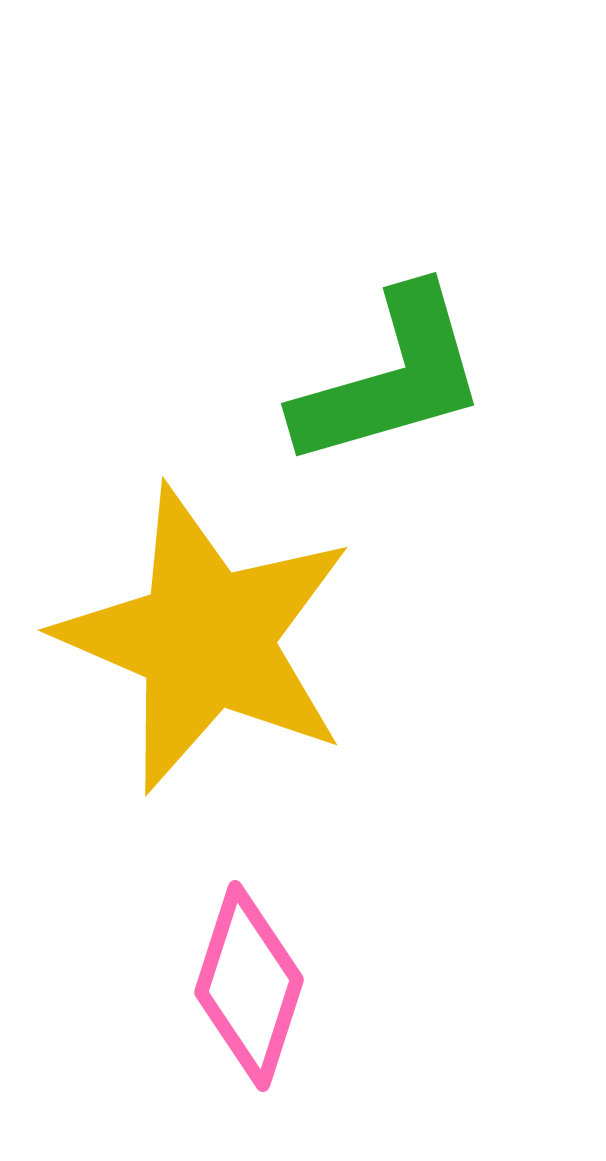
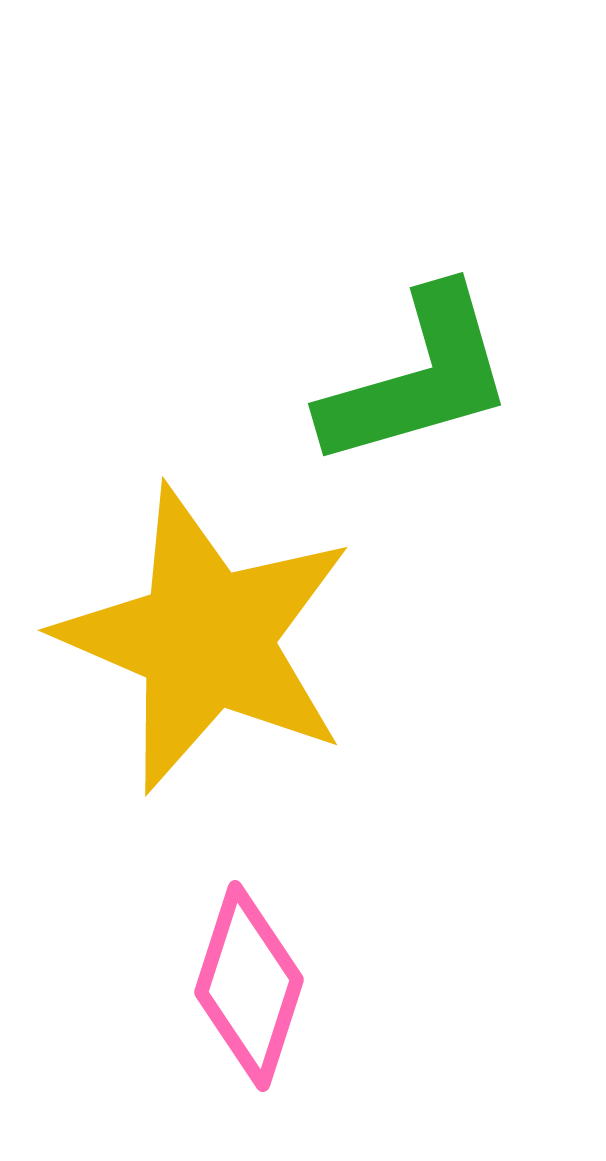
green L-shape: moved 27 px right
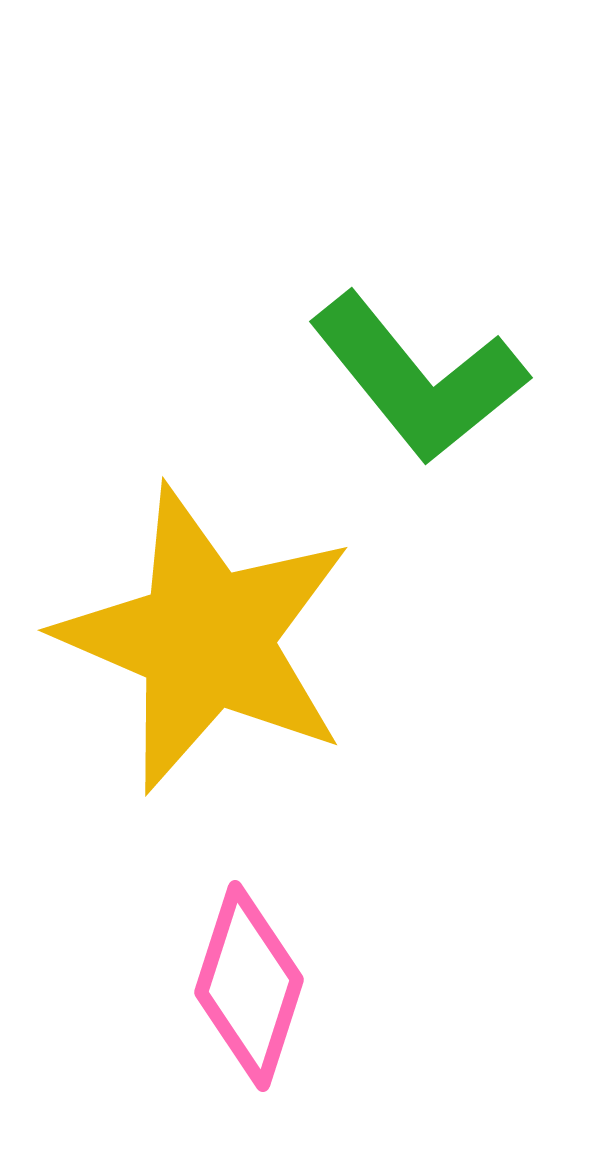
green L-shape: rotated 67 degrees clockwise
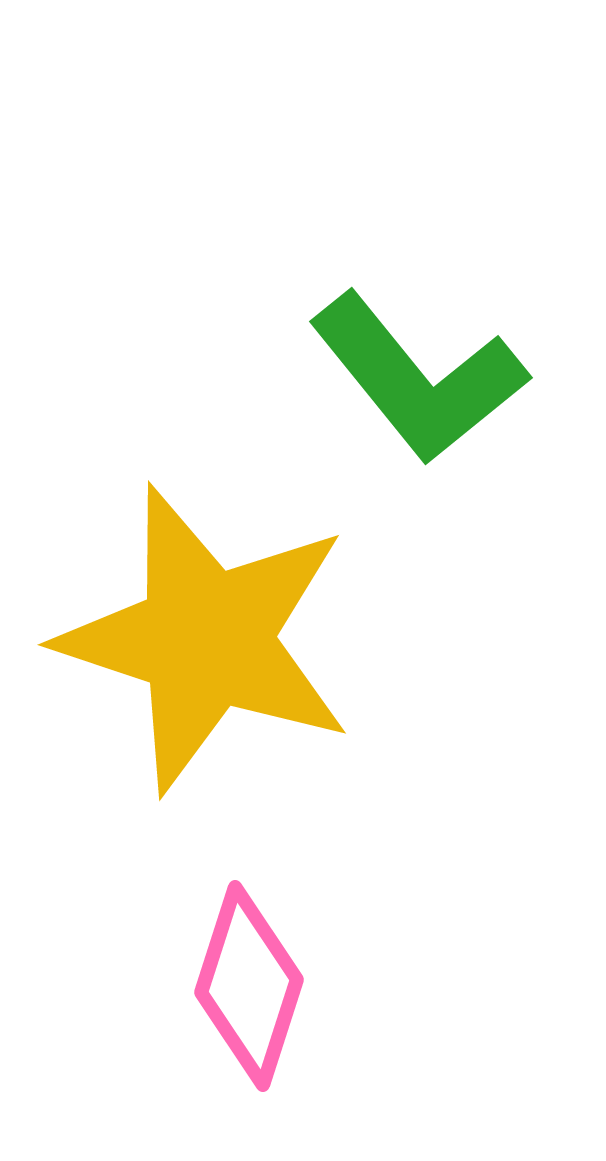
yellow star: rotated 5 degrees counterclockwise
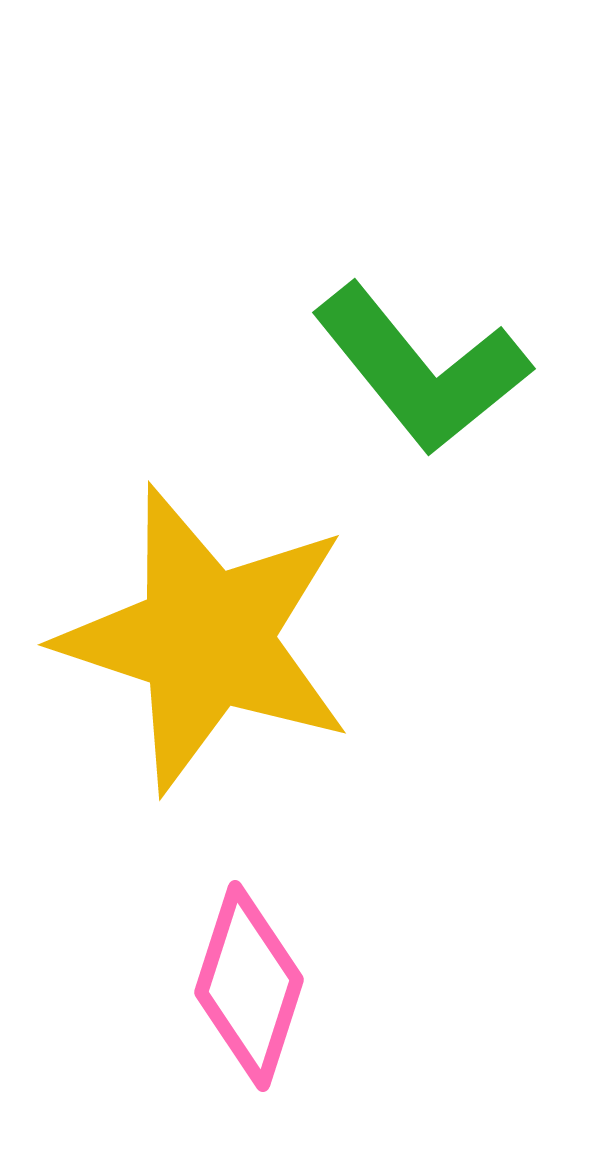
green L-shape: moved 3 px right, 9 px up
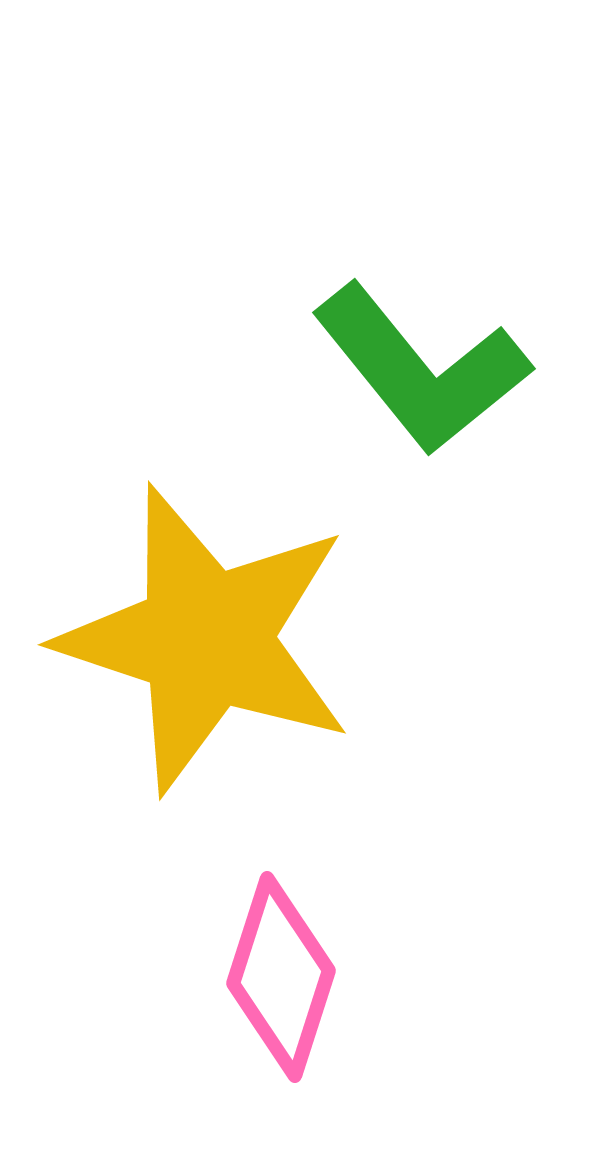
pink diamond: moved 32 px right, 9 px up
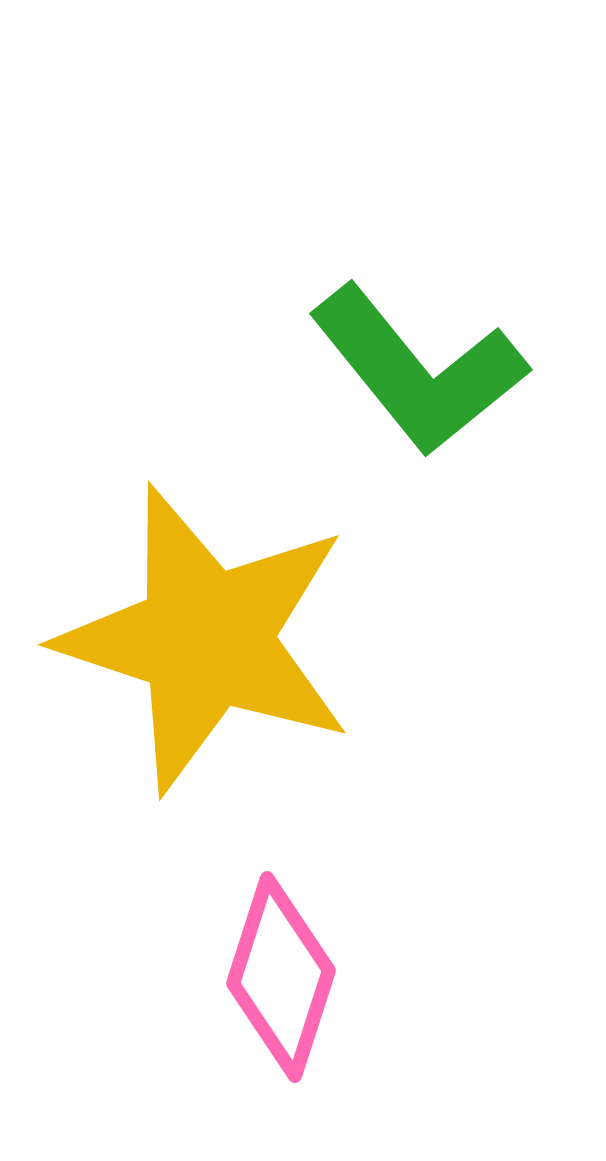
green L-shape: moved 3 px left, 1 px down
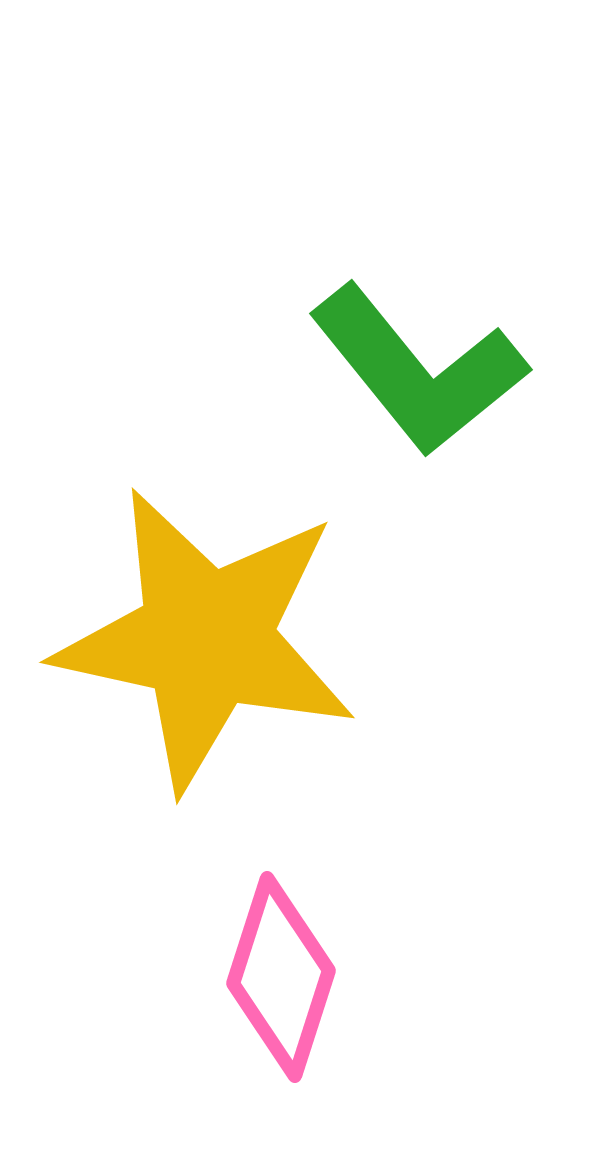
yellow star: rotated 6 degrees counterclockwise
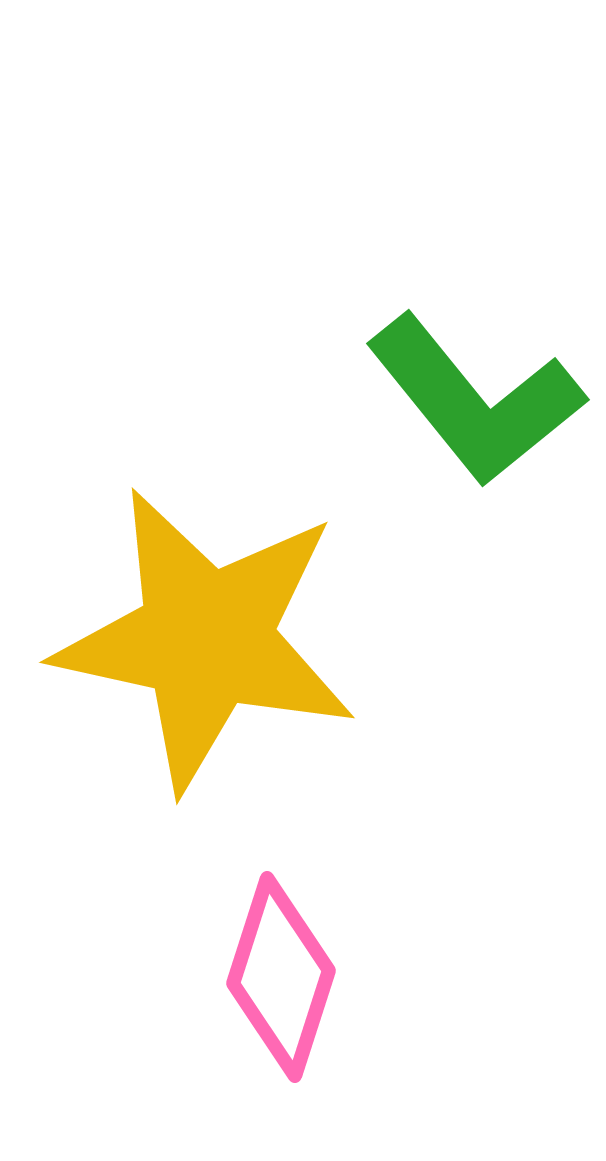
green L-shape: moved 57 px right, 30 px down
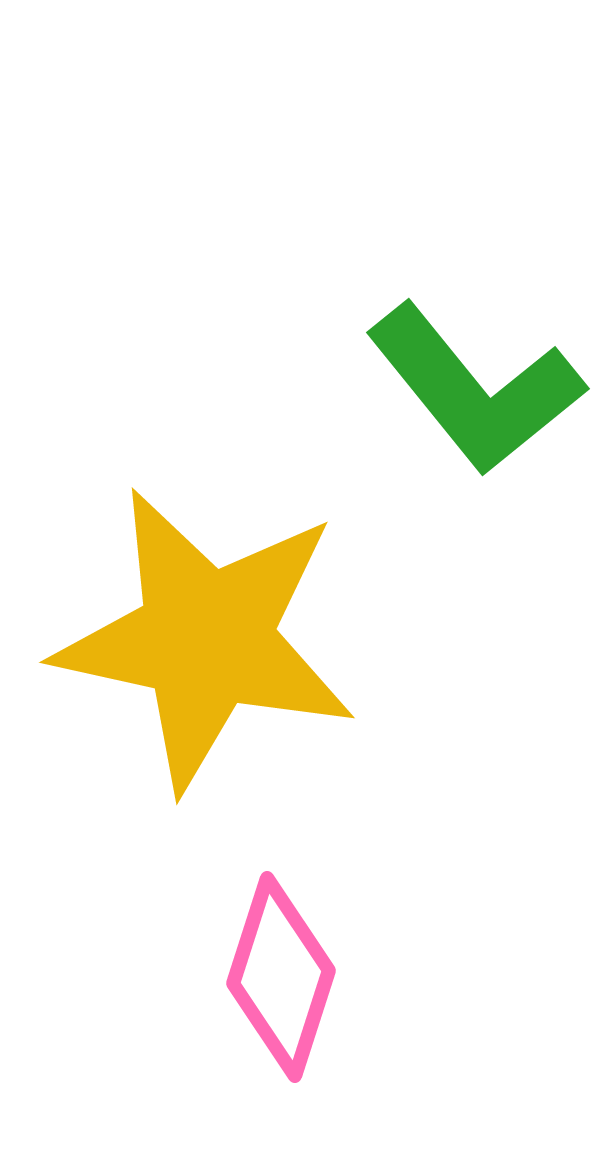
green L-shape: moved 11 px up
